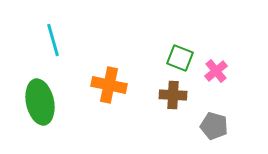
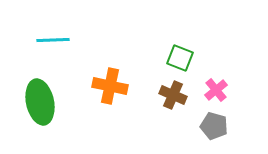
cyan line: rotated 76 degrees counterclockwise
pink cross: moved 19 px down
orange cross: moved 1 px right, 1 px down
brown cross: rotated 20 degrees clockwise
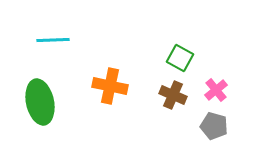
green square: rotated 8 degrees clockwise
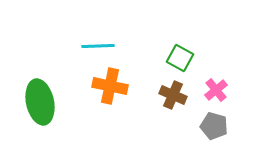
cyan line: moved 45 px right, 6 px down
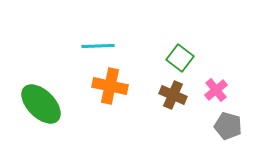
green square: rotated 8 degrees clockwise
green ellipse: moved 1 px right, 2 px down; rotated 33 degrees counterclockwise
gray pentagon: moved 14 px right
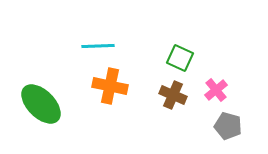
green square: rotated 12 degrees counterclockwise
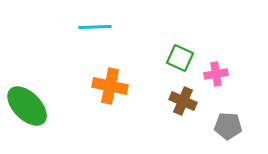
cyan line: moved 3 px left, 19 px up
pink cross: moved 16 px up; rotated 30 degrees clockwise
brown cross: moved 10 px right, 6 px down
green ellipse: moved 14 px left, 2 px down
gray pentagon: rotated 12 degrees counterclockwise
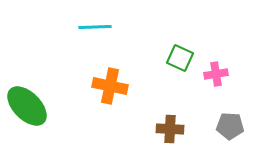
brown cross: moved 13 px left, 28 px down; rotated 20 degrees counterclockwise
gray pentagon: moved 2 px right
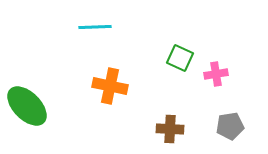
gray pentagon: rotated 12 degrees counterclockwise
